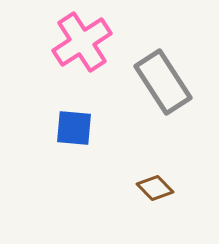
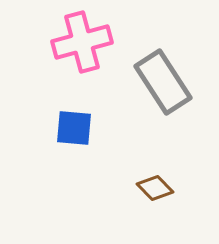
pink cross: rotated 18 degrees clockwise
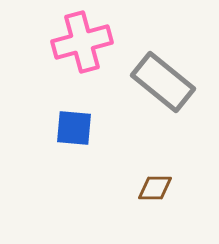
gray rectangle: rotated 18 degrees counterclockwise
brown diamond: rotated 45 degrees counterclockwise
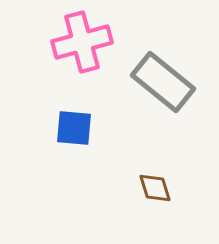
brown diamond: rotated 72 degrees clockwise
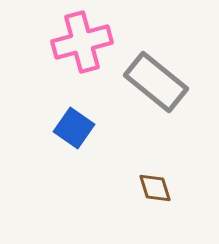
gray rectangle: moved 7 px left
blue square: rotated 30 degrees clockwise
